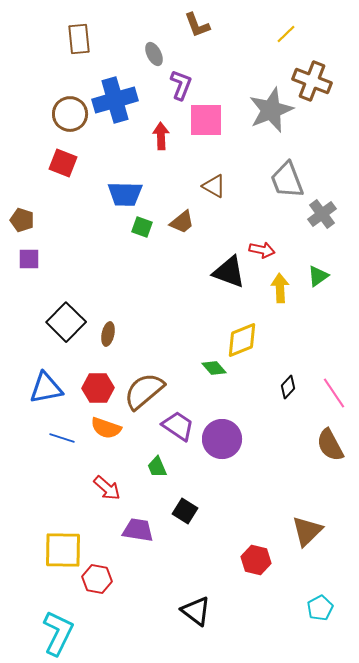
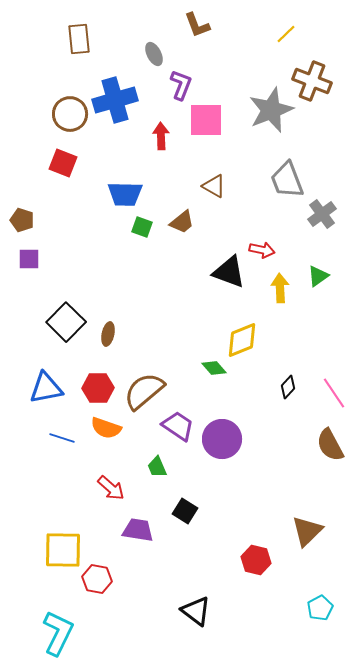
red arrow at (107, 488): moved 4 px right
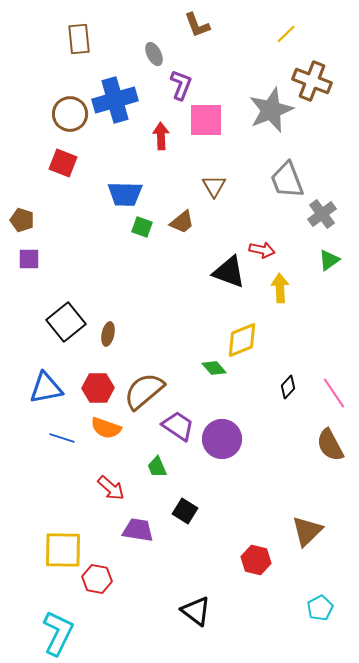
brown triangle at (214, 186): rotated 30 degrees clockwise
green triangle at (318, 276): moved 11 px right, 16 px up
black square at (66, 322): rotated 6 degrees clockwise
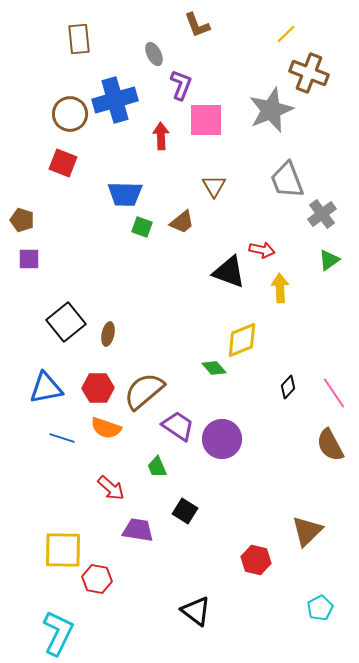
brown cross at (312, 81): moved 3 px left, 8 px up
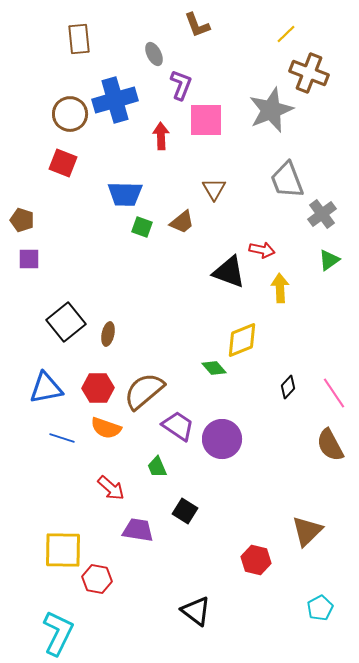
brown triangle at (214, 186): moved 3 px down
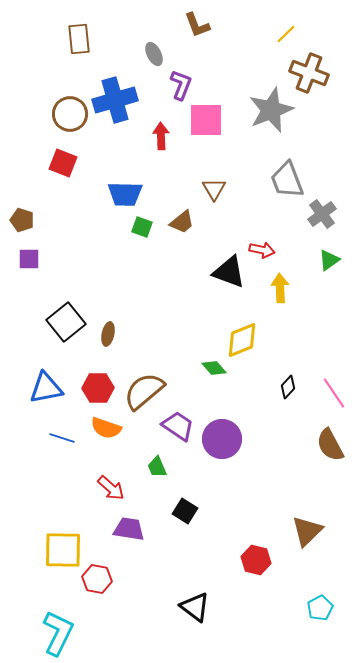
purple trapezoid at (138, 530): moved 9 px left, 1 px up
black triangle at (196, 611): moved 1 px left, 4 px up
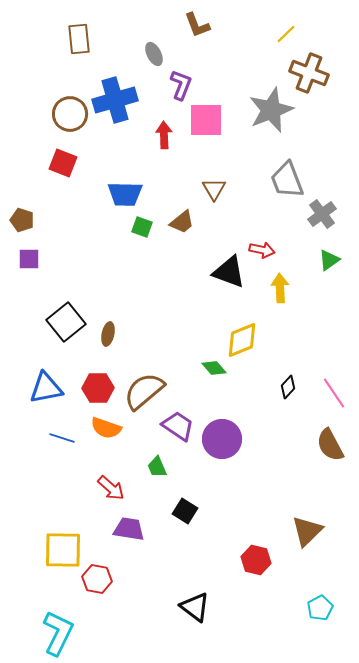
red arrow at (161, 136): moved 3 px right, 1 px up
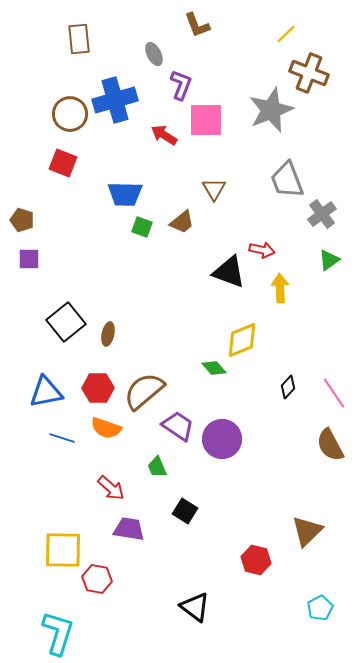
red arrow at (164, 135): rotated 56 degrees counterclockwise
blue triangle at (46, 388): moved 4 px down
cyan L-shape at (58, 633): rotated 9 degrees counterclockwise
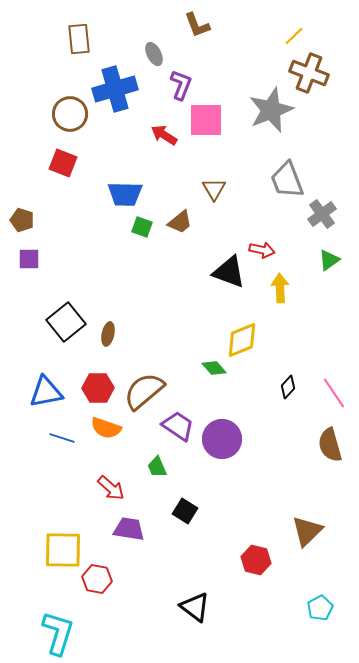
yellow line at (286, 34): moved 8 px right, 2 px down
blue cross at (115, 100): moved 11 px up
brown trapezoid at (182, 222): moved 2 px left
brown semicircle at (330, 445): rotated 12 degrees clockwise
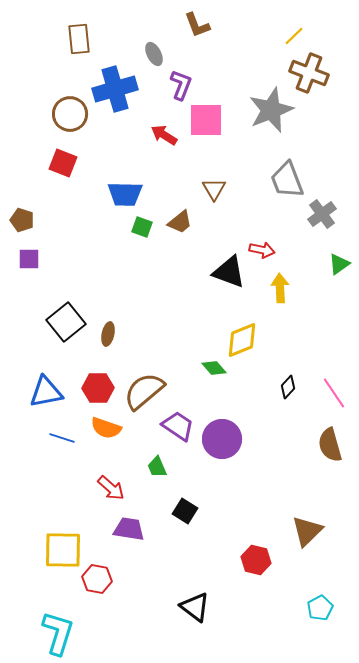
green triangle at (329, 260): moved 10 px right, 4 px down
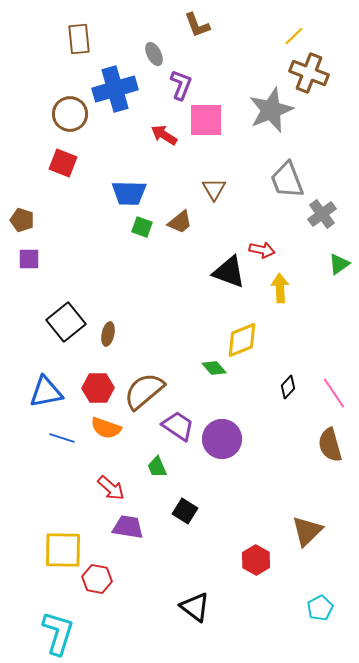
blue trapezoid at (125, 194): moved 4 px right, 1 px up
purple trapezoid at (129, 529): moved 1 px left, 2 px up
red hexagon at (256, 560): rotated 16 degrees clockwise
